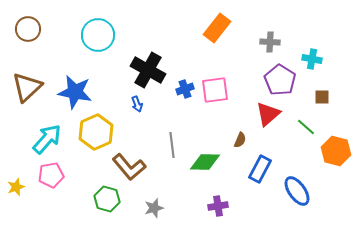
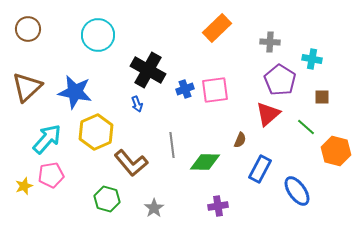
orange rectangle: rotated 8 degrees clockwise
brown L-shape: moved 2 px right, 4 px up
yellow star: moved 8 px right, 1 px up
gray star: rotated 18 degrees counterclockwise
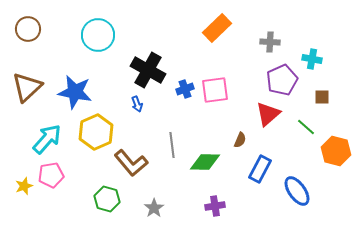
purple pentagon: moved 2 px right; rotated 16 degrees clockwise
purple cross: moved 3 px left
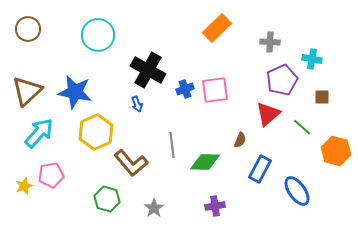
brown triangle: moved 4 px down
green line: moved 4 px left
cyan arrow: moved 8 px left, 6 px up
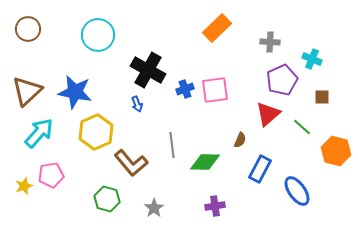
cyan cross: rotated 12 degrees clockwise
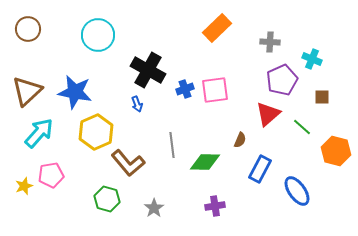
brown L-shape: moved 3 px left
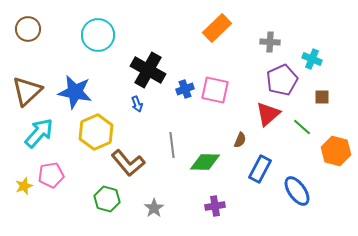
pink square: rotated 20 degrees clockwise
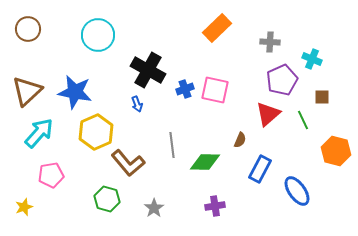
green line: moved 1 px right, 7 px up; rotated 24 degrees clockwise
yellow star: moved 21 px down
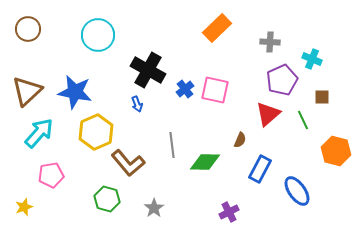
blue cross: rotated 18 degrees counterclockwise
purple cross: moved 14 px right, 6 px down; rotated 18 degrees counterclockwise
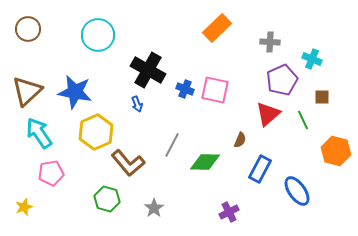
blue cross: rotated 30 degrees counterclockwise
cyan arrow: rotated 76 degrees counterclockwise
gray line: rotated 35 degrees clockwise
pink pentagon: moved 2 px up
